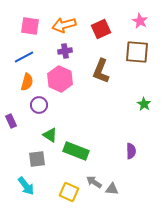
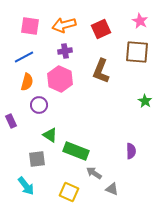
green star: moved 1 px right, 3 px up
gray arrow: moved 9 px up
gray triangle: rotated 16 degrees clockwise
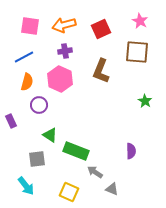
gray arrow: moved 1 px right, 1 px up
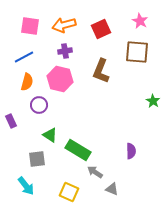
pink hexagon: rotated 10 degrees counterclockwise
green star: moved 8 px right
green rectangle: moved 2 px right, 1 px up; rotated 10 degrees clockwise
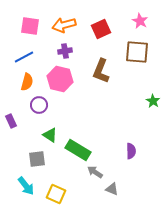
yellow square: moved 13 px left, 2 px down
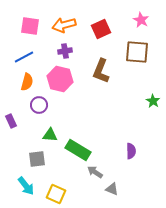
pink star: moved 1 px right, 1 px up
green triangle: rotated 28 degrees counterclockwise
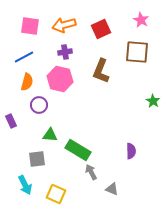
purple cross: moved 1 px down
gray arrow: moved 4 px left; rotated 28 degrees clockwise
cyan arrow: moved 1 px left, 1 px up; rotated 12 degrees clockwise
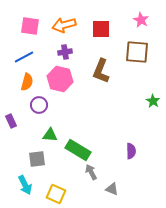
red square: rotated 24 degrees clockwise
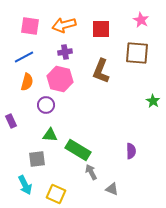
brown square: moved 1 px down
purple circle: moved 7 px right
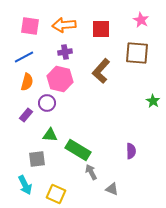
orange arrow: rotated 10 degrees clockwise
brown L-shape: rotated 20 degrees clockwise
purple circle: moved 1 px right, 2 px up
purple rectangle: moved 15 px right, 6 px up; rotated 64 degrees clockwise
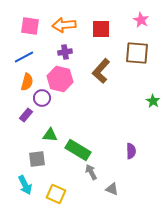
purple circle: moved 5 px left, 5 px up
